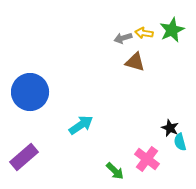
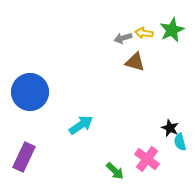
purple rectangle: rotated 24 degrees counterclockwise
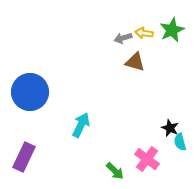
cyan arrow: rotated 30 degrees counterclockwise
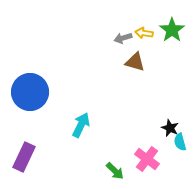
green star: rotated 10 degrees counterclockwise
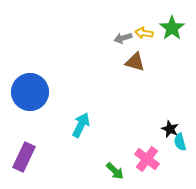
green star: moved 2 px up
black star: moved 1 px down
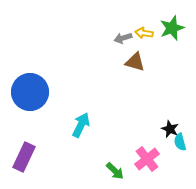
green star: rotated 15 degrees clockwise
pink cross: rotated 15 degrees clockwise
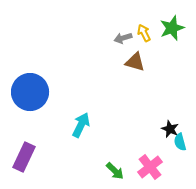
yellow arrow: rotated 54 degrees clockwise
pink cross: moved 3 px right, 8 px down
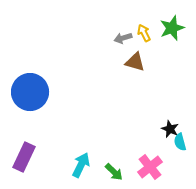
cyan arrow: moved 40 px down
green arrow: moved 1 px left, 1 px down
